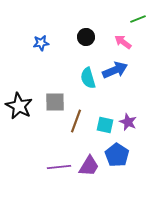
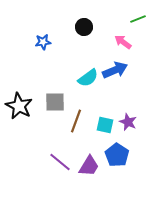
black circle: moved 2 px left, 10 px up
blue star: moved 2 px right, 1 px up
cyan semicircle: rotated 110 degrees counterclockwise
purple line: moved 1 px right, 5 px up; rotated 45 degrees clockwise
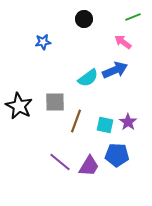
green line: moved 5 px left, 2 px up
black circle: moved 8 px up
purple star: rotated 12 degrees clockwise
blue pentagon: rotated 30 degrees counterclockwise
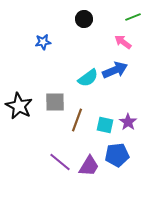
brown line: moved 1 px right, 1 px up
blue pentagon: rotated 10 degrees counterclockwise
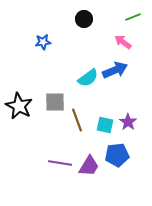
brown line: rotated 40 degrees counterclockwise
purple line: moved 1 px down; rotated 30 degrees counterclockwise
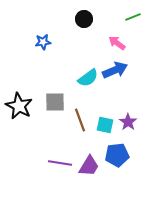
pink arrow: moved 6 px left, 1 px down
brown line: moved 3 px right
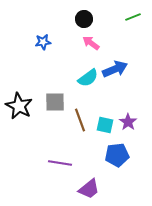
pink arrow: moved 26 px left
blue arrow: moved 1 px up
purple trapezoid: moved 23 px down; rotated 20 degrees clockwise
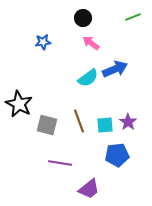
black circle: moved 1 px left, 1 px up
gray square: moved 8 px left, 23 px down; rotated 15 degrees clockwise
black star: moved 2 px up
brown line: moved 1 px left, 1 px down
cyan square: rotated 18 degrees counterclockwise
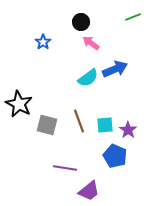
black circle: moved 2 px left, 4 px down
blue star: rotated 28 degrees counterclockwise
purple star: moved 8 px down
blue pentagon: moved 2 px left, 1 px down; rotated 30 degrees clockwise
purple line: moved 5 px right, 5 px down
purple trapezoid: moved 2 px down
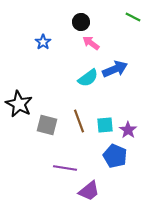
green line: rotated 49 degrees clockwise
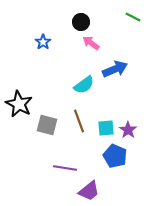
cyan semicircle: moved 4 px left, 7 px down
cyan square: moved 1 px right, 3 px down
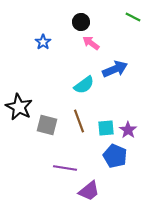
black star: moved 3 px down
